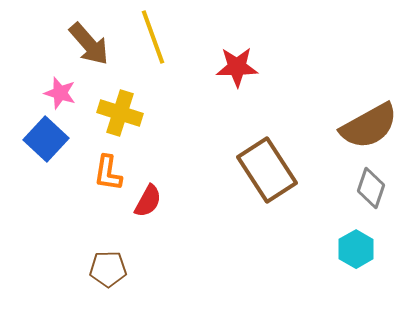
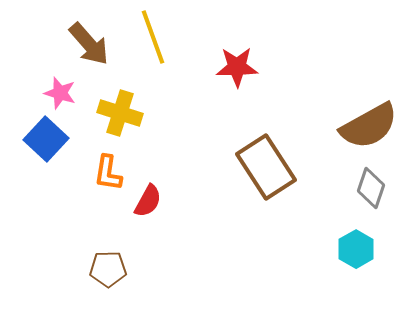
brown rectangle: moved 1 px left, 3 px up
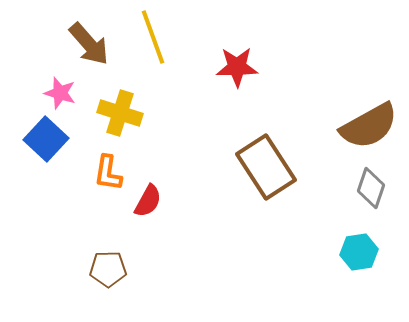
cyan hexagon: moved 3 px right, 3 px down; rotated 21 degrees clockwise
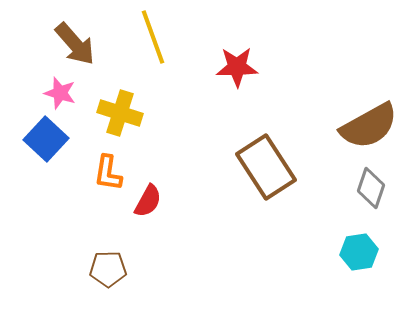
brown arrow: moved 14 px left
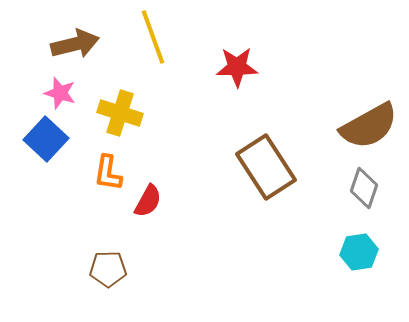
brown arrow: rotated 63 degrees counterclockwise
gray diamond: moved 7 px left
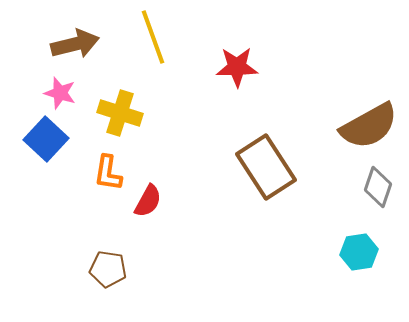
gray diamond: moved 14 px right, 1 px up
brown pentagon: rotated 9 degrees clockwise
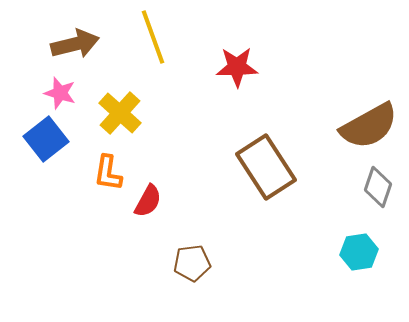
yellow cross: rotated 24 degrees clockwise
blue square: rotated 9 degrees clockwise
brown pentagon: moved 84 px right, 6 px up; rotated 15 degrees counterclockwise
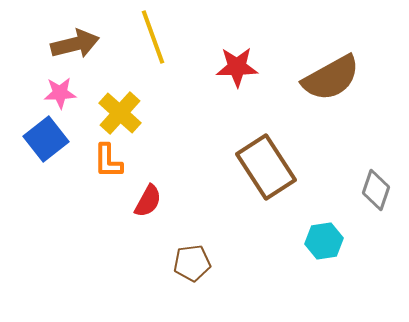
pink star: rotated 20 degrees counterclockwise
brown semicircle: moved 38 px left, 48 px up
orange L-shape: moved 12 px up; rotated 9 degrees counterclockwise
gray diamond: moved 2 px left, 3 px down
cyan hexagon: moved 35 px left, 11 px up
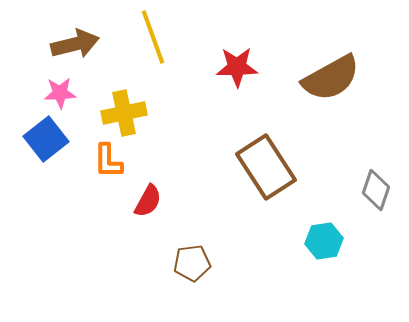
yellow cross: moved 4 px right; rotated 36 degrees clockwise
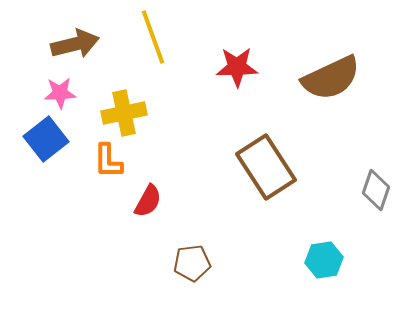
brown semicircle: rotated 4 degrees clockwise
cyan hexagon: moved 19 px down
